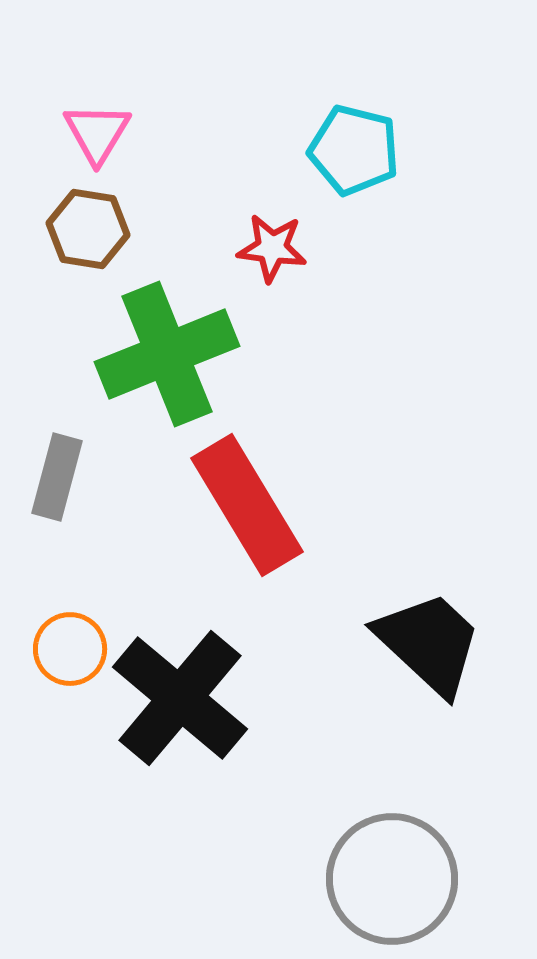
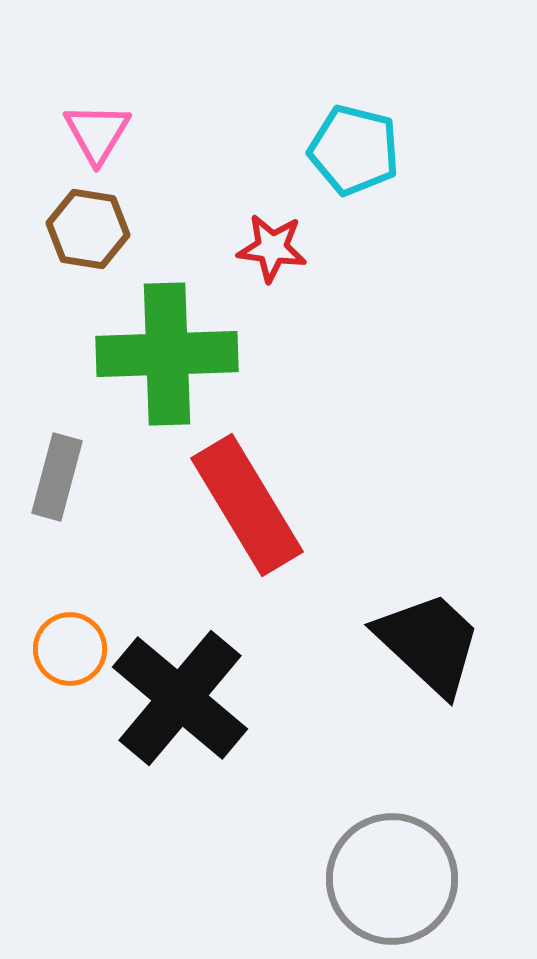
green cross: rotated 20 degrees clockwise
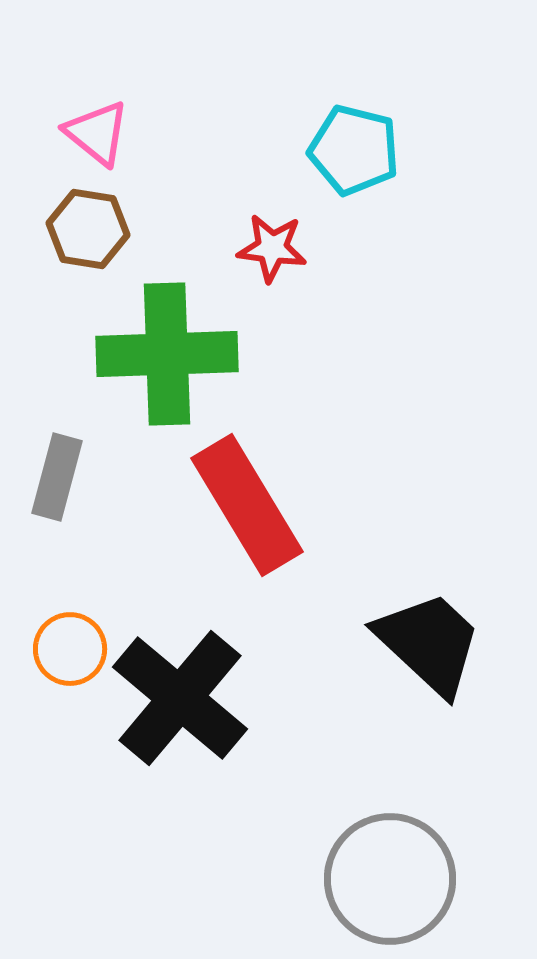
pink triangle: rotated 22 degrees counterclockwise
gray circle: moved 2 px left
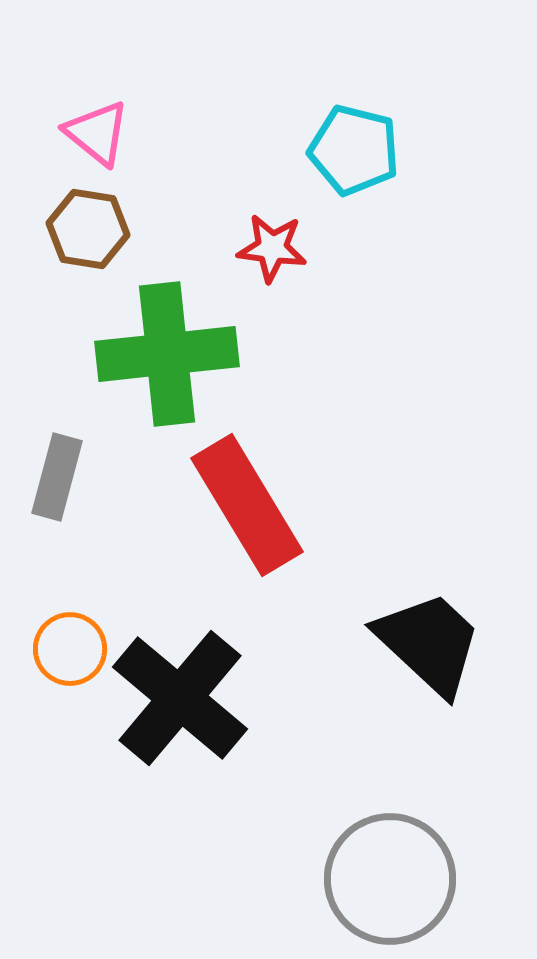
green cross: rotated 4 degrees counterclockwise
